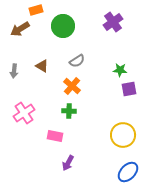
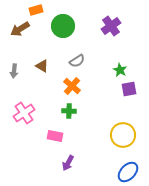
purple cross: moved 2 px left, 4 px down
green star: rotated 24 degrees clockwise
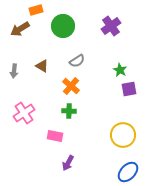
orange cross: moved 1 px left
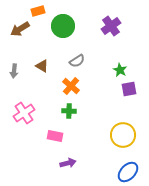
orange rectangle: moved 2 px right, 1 px down
purple arrow: rotated 133 degrees counterclockwise
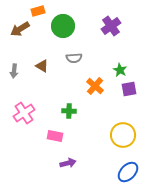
gray semicircle: moved 3 px left, 3 px up; rotated 28 degrees clockwise
orange cross: moved 24 px right
